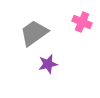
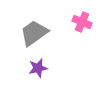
purple star: moved 10 px left, 4 px down
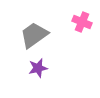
gray trapezoid: moved 2 px down
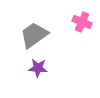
purple star: rotated 18 degrees clockwise
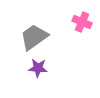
gray trapezoid: moved 2 px down
